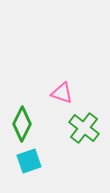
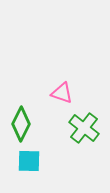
green diamond: moved 1 px left
cyan square: rotated 20 degrees clockwise
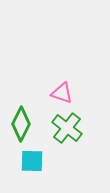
green cross: moved 17 px left
cyan square: moved 3 px right
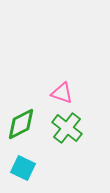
green diamond: rotated 36 degrees clockwise
cyan square: moved 9 px left, 7 px down; rotated 25 degrees clockwise
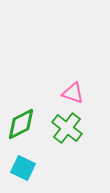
pink triangle: moved 11 px right
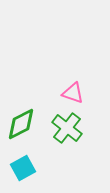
cyan square: rotated 35 degrees clockwise
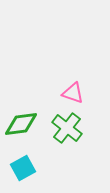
green diamond: rotated 20 degrees clockwise
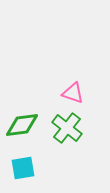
green diamond: moved 1 px right, 1 px down
cyan square: rotated 20 degrees clockwise
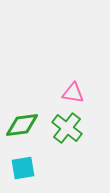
pink triangle: rotated 10 degrees counterclockwise
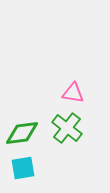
green diamond: moved 8 px down
